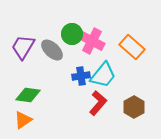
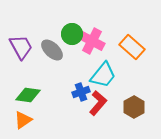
purple trapezoid: moved 2 px left; rotated 120 degrees clockwise
blue cross: moved 16 px down; rotated 12 degrees counterclockwise
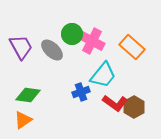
red L-shape: moved 17 px right; rotated 85 degrees clockwise
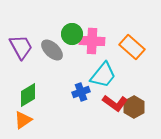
pink cross: rotated 25 degrees counterclockwise
green diamond: rotated 40 degrees counterclockwise
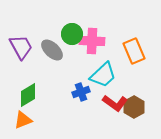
orange rectangle: moved 2 px right, 4 px down; rotated 25 degrees clockwise
cyan trapezoid: rotated 8 degrees clockwise
orange triangle: rotated 12 degrees clockwise
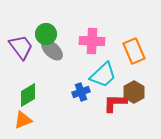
green circle: moved 26 px left
purple trapezoid: rotated 8 degrees counterclockwise
red L-shape: rotated 145 degrees clockwise
brown hexagon: moved 15 px up
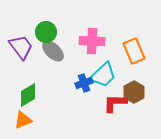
green circle: moved 2 px up
gray ellipse: moved 1 px right, 1 px down
blue cross: moved 3 px right, 9 px up
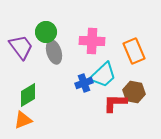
gray ellipse: moved 1 px right, 1 px down; rotated 30 degrees clockwise
brown hexagon: rotated 20 degrees counterclockwise
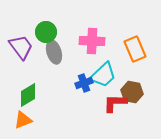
orange rectangle: moved 1 px right, 2 px up
brown hexagon: moved 2 px left
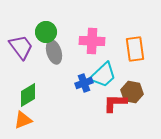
orange rectangle: rotated 15 degrees clockwise
